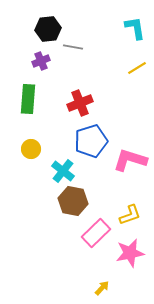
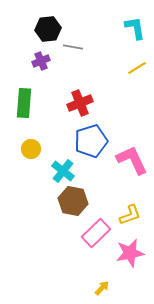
green rectangle: moved 4 px left, 4 px down
pink L-shape: moved 2 px right; rotated 48 degrees clockwise
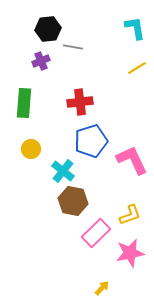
red cross: moved 1 px up; rotated 15 degrees clockwise
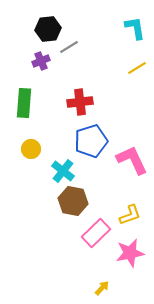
gray line: moved 4 px left; rotated 42 degrees counterclockwise
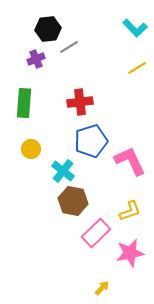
cyan L-shape: rotated 145 degrees clockwise
purple cross: moved 5 px left, 2 px up
pink L-shape: moved 2 px left, 1 px down
yellow L-shape: moved 4 px up
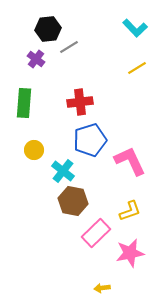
purple cross: rotated 30 degrees counterclockwise
blue pentagon: moved 1 px left, 1 px up
yellow circle: moved 3 px right, 1 px down
yellow arrow: rotated 140 degrees counterclockwise
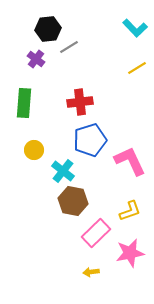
yellow arrow: moved 11 px left, 16 px up
